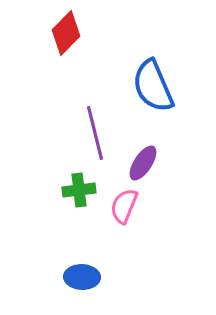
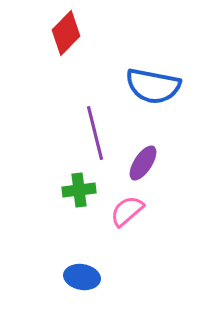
blue semicircle: rotated 56 degrees counterclockwise
pink semicircle: moved 3 px right, 5 px down; rotated 27 degrees clockwise
blue ellipse: rotated 8 degrees clockwise
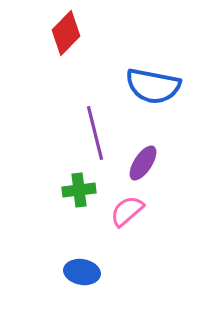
blue ellipse: moved 5 px up
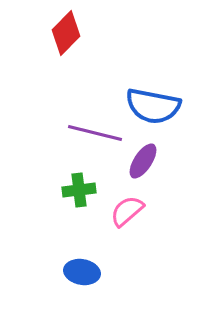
blue semicircle: moved 20 px down
purple line: rotated 62 degrees counterclockwise
purple ellipse: moved 2 px up
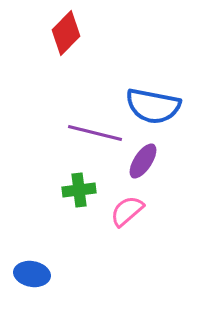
blue ellipse: moved 50 px left, 2 px down
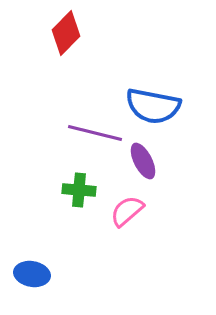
purple ellipse: rotated 60 degrees counterclockwise
green cross: rotated 12 degrees clockwise
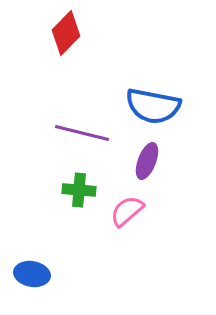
purple line: moved 13 px left
purple ellipse: moved 4 px right; rotated 48 degrees clockwise
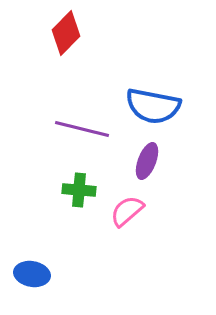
purple line: moved 4 px up
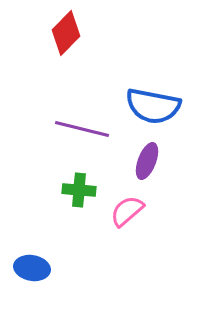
blue ellipse: moved 6 px up
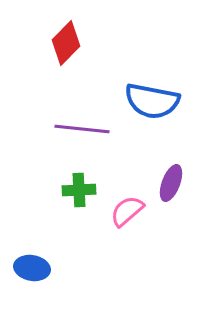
red diamond: moved 10 px down
blue semicircle: moved 1 px left, 5 px up
purple line: rotated 8 degrees counterclockwise
purple ellipse: moved 24 px right, 22 px down
green cross: rotated 8 degrees counterclockwise
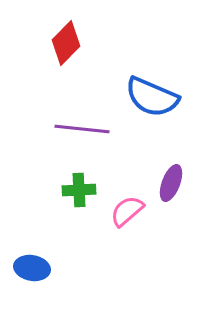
blue semicircle: moved 4 px up; rotated 12 degrees clockwise
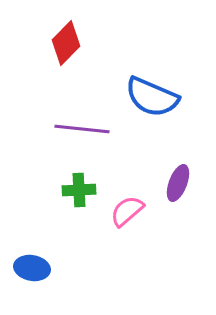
purple ellipse: moved 7 px right
